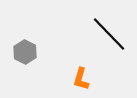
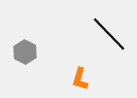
orange L-shape: moved 1 px left
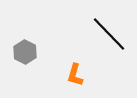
orange L-shape: moved 5 px left, 4 px up
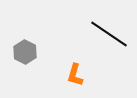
black line: rotated 12 degrees counterclockwise
